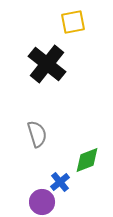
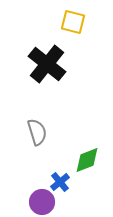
yellow square: rotated 25 degrees clockwise
gray semicircle: moved 2 px up
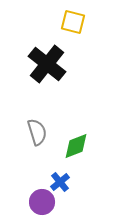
green diamond: moved 11 px left, 14 px up
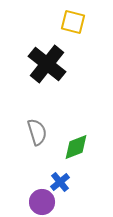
green diamond: moved 1 px down
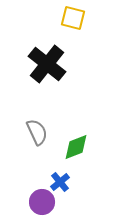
yellow square: moved 4 px up
gray semicircle: rotated 8 degrees counterclockwise
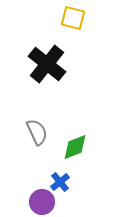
green diamond: moved 1 px left
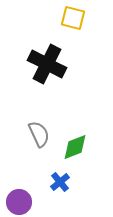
black cross: rotated 12 degrees counterclockwise
gray semicircle: moved 2 px right, 2 px down
purple circle: moved 23 px left
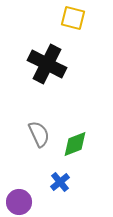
green diamond: moved 3 px up
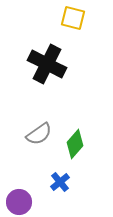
gray semicircle: rotated 80 degrees clockwise
green diamond: rotated 28 degrees counterclockwise
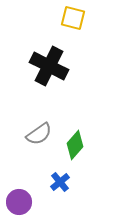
black cross: moved 2 px right, 2 px down
green diamond: moved 1 px down
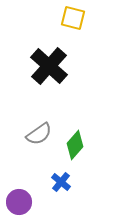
black cross: rotated 15 degrees clockwise
blue cross: moved 1 px right; rotated 12 degrees counterclockwise
